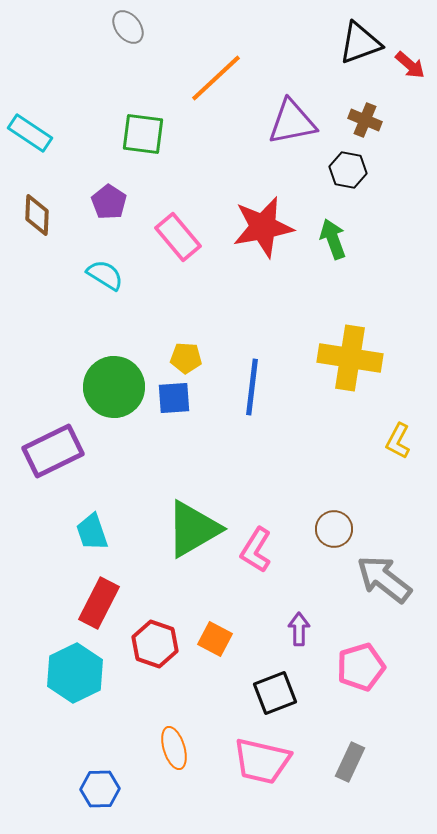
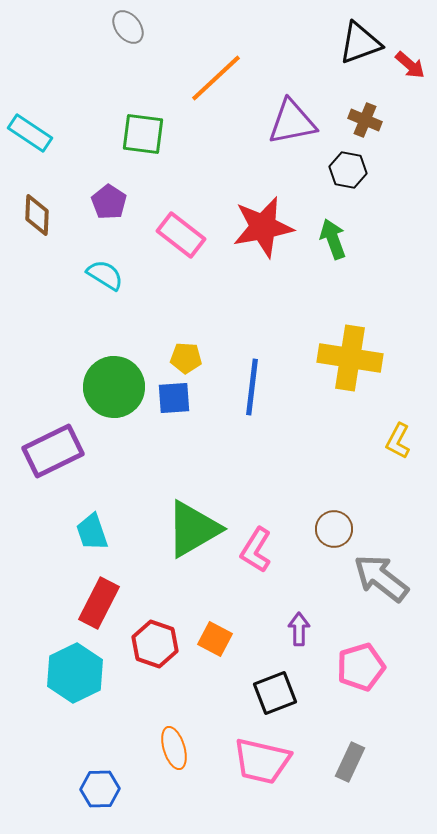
pink rectangle: moved 3 px right, 2 px up; rotated 12 degrees counterclockwise
gray arrow: moved 3 px left, 1 px up
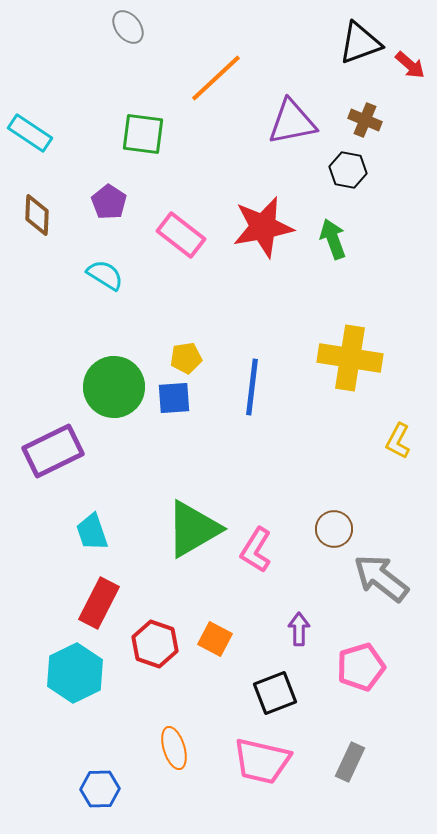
yellow pentagon: rotated 12 degrees counterclockwise
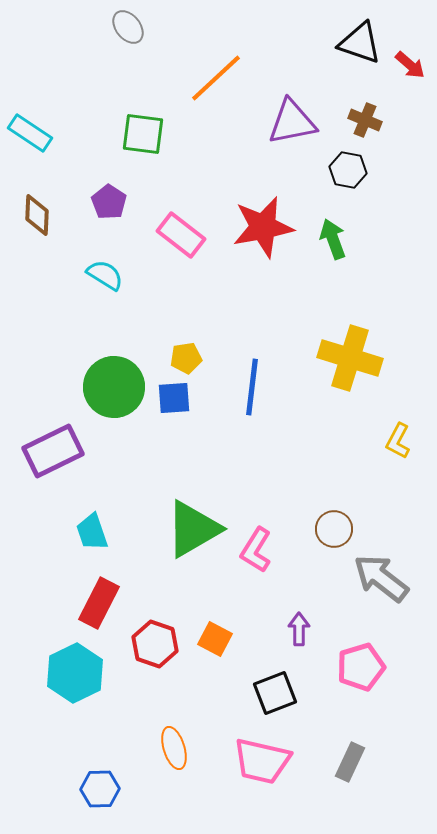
black triangle: rotated 39 degrees clockwise
yellow cross: rotated 8 degrees clockwise
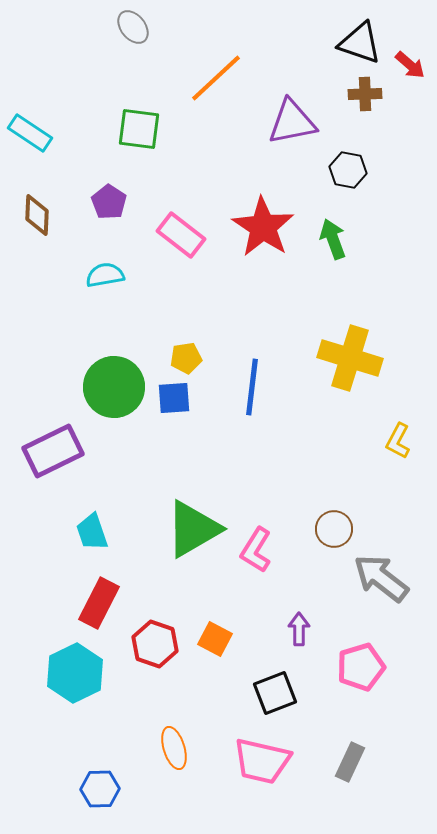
gray ellipse: moved 5 px right
brown cross: moved 26 px up; rotated 24 degrees counterclockwise
green square: moved 4 px left, 5 px up
red star: rotated 28 degrees counterclockwise
cyan semicircle: rotated 42 degrees counterclockwise
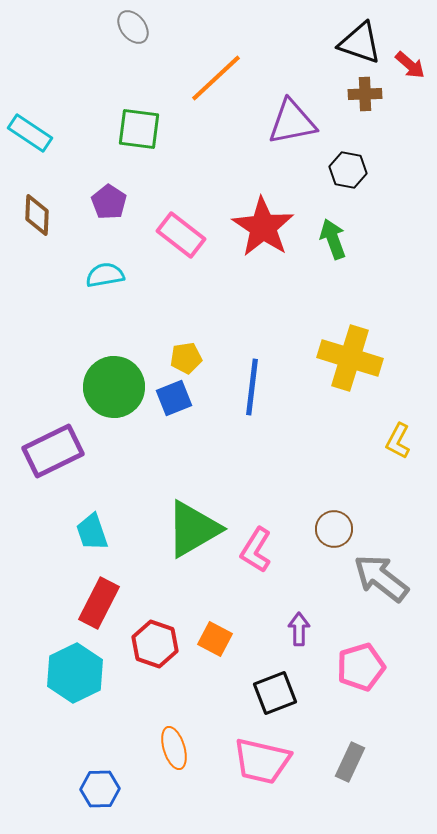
blue square: rotated 18 degrees counterclockwise
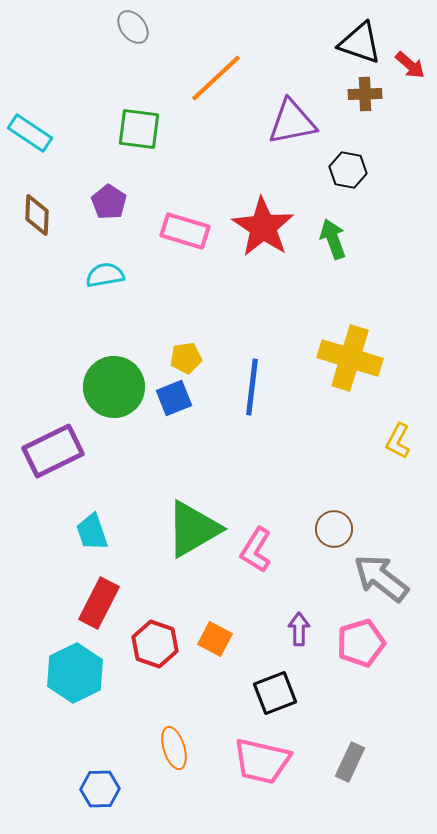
pink rectangle: moved 4 px right, 4 px up; rotated 21 degrees counterclockwise
pink pentagon: moved 24 px up
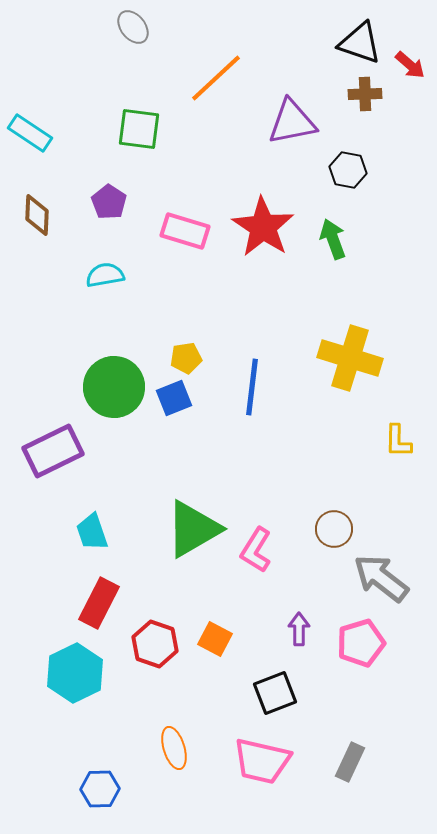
yellow L-shape: rotated 27 degrees counterclockwise
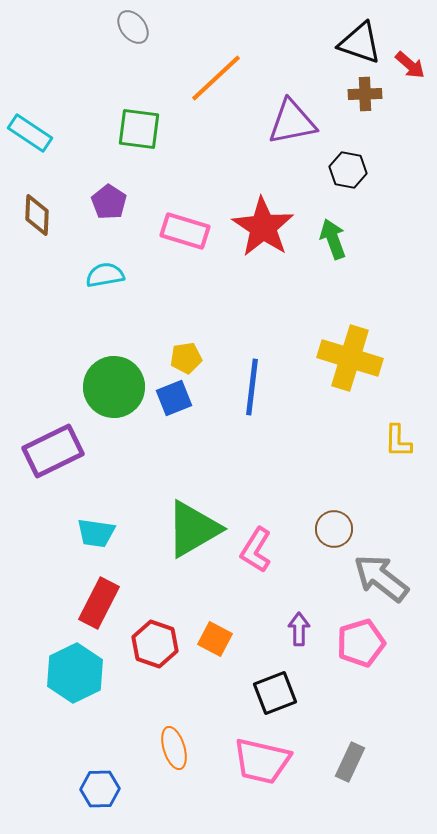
cyan trapezoid: moved 4 px right, 1 px down; rotated 63 degrees counterclockwise
